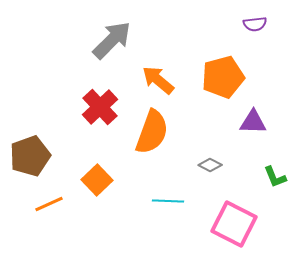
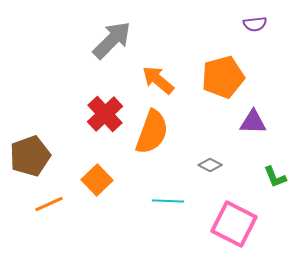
red cross: moved 5 px right, 7 px down
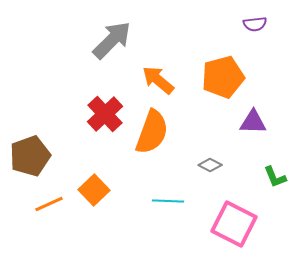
orange square: moved 3 px left, 10 px down
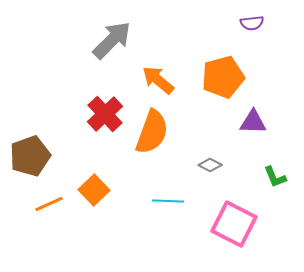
purple semicircle: moved 3 px left, 1 px up
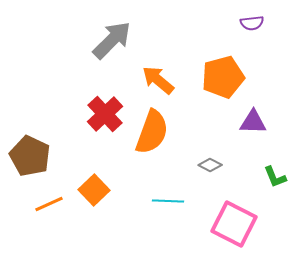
brown pentagon: rotated 27 degrees counterclockwise
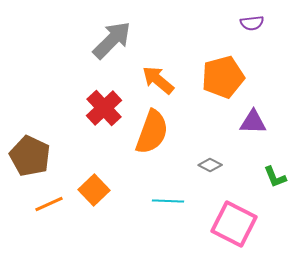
red cross: moved 1 px left, 6 px up
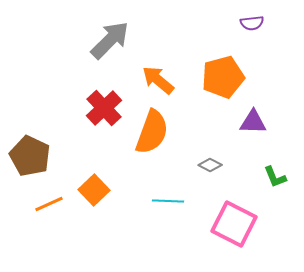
gray arrow: moved 2 px left
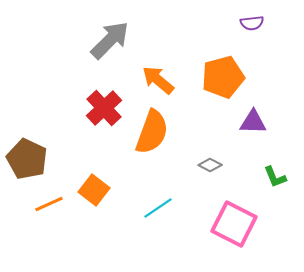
brown pentagon: moved 3 px left, 3 px down
orange square: rotated 8 degrees counterclockwise
cyan line: moved 10 px left, 7 px down; rotated 36 degrees counterclockwise
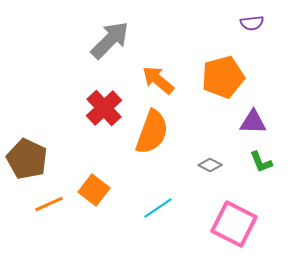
green L-shape: moved 14 px left, 15 px up
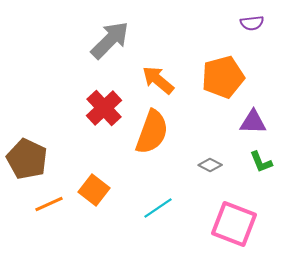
pink square: rotated 6 degrees counterclockwise
